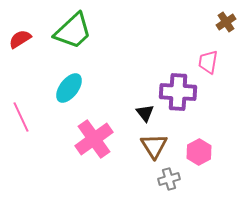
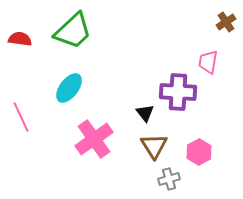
red semicircle: rotated 40 degrees clockwise
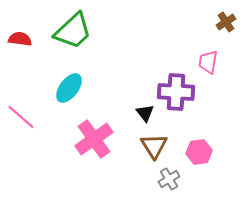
purple cross: moved 2 px left
pink line: rotated 24 degrees counterclockwise
pink hexagon: rotated 20 degrees clockwise
gray cross: rotated 15 degrees counterclockwise
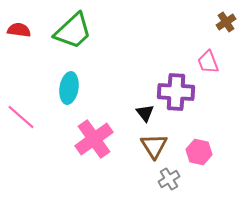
red semicircle: moved 1 px left, 9 px up
pink trapezoid: rotated 30 degrees counterclockwise
cyan ellipse: rotated 28 degrees counterclockwise
pink hexagon: rotated 20 degrees clockwise
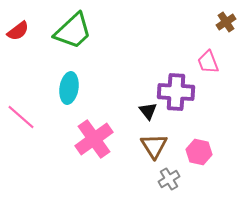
red semicircle: moved 1 px left, 1 px down; rotated 135 degrees clockwise
black triangle: moved 3 px right, 2 px up
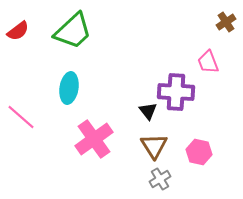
gray cross: moved 9 px left
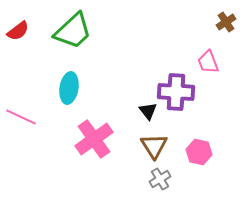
pink line: rotated 16 degrees counterclockwise
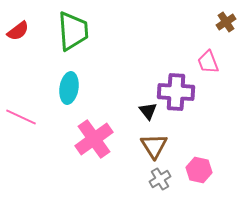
green trapezoid: rotated 51 degrees counterclockwise
pink hexagon: moved 18 px down
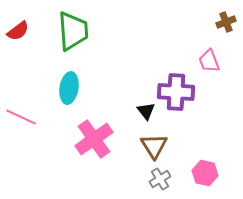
brown cross: rotated 12 degrees clockwise
pink trapezoid: moved 1 px right, 1 px up
black triangle: moved 2 px left
pink hexagon: moved 6 px right, 3 px down
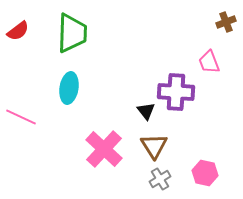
green trapezoid: moved 1 px left, 2 px down; rotated 6 degrees clockwise
pink trapezoid: moved 1 px down
pink cross: moved 10 px right, 10 px down; rotated 12 degrees counterclockwise
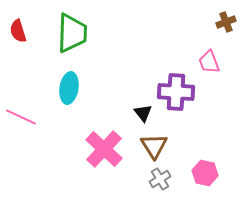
red semicircle: rotated 110 degrees clockwise
black triangle: moved 3 px left, 2 px down
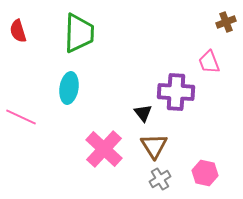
green trapezoid: moved 7 px right
